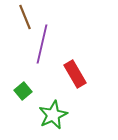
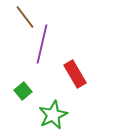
brown line: rotated 15 degrees counterclockwise
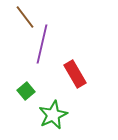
green square: moved 3 px right
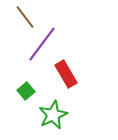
purple line: rotated 24 degrees clockwise
red rectangle: moved 9 px left
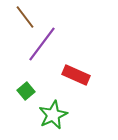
red rectangle: moved 10 px right, 1 px down; rotated 36 degrees counterclockwise
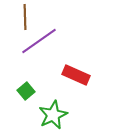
brown line: rotated 35 degrees clockwise
purple line: moved 3 px left, 3 px up; rotated 18 degrees clockwise
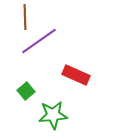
green star: rotated 20 degrees clockwise
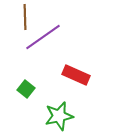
purple line: moved 4 px right, 4 px up
green square: moved 2 px up; rotated 12 degrees counterclockwise
green star: moved 6 px right, 1 px down; rotated 8 degrees counterclockwise
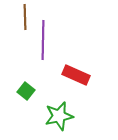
purple line: moved 3 px down; rotated 54 degrees counterclockwise
green square: moved 2 px down
